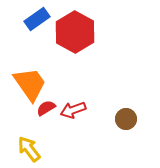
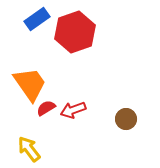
red hexagon: rotated 12 degrees clockwise
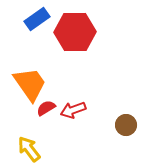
red hexagon: rotated 18 degrees clockwise
brown circle: moved 6 px down
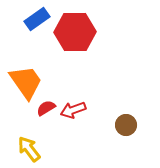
orange trapezoid: moved 4 px left, 2 px up
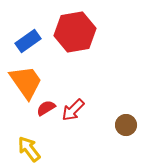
blue rectangle: moved 9 px left, 22 px down
red hexagon: rotated 9 degrees counterclockwise
red arrow: rotated 25 degrees counterclockwise
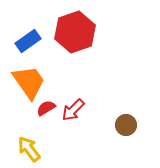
red hexagon: rotated 9 degrees counterclockwise
orange trapezoid: moved 3 px right
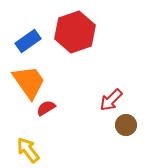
red arrow: moved 38 px right, 10 px up
yellow arrow: moved 1 px left, 1 px down
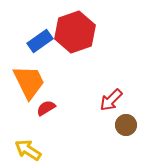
blue rectangle: moved 12 px right
orange trapezoid: rotated 9 degrees clockwise
yellow arrow: rotated 20 degrees counterclockwise
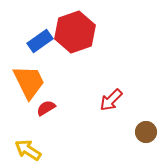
brown circle: moved 20 px right, 7 px down
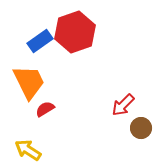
red arrow: moved 12 px right, 5 px down
red semicircle: moved 1 px left, 1 px down
brown circle: moved 5 px left, 4 px up
